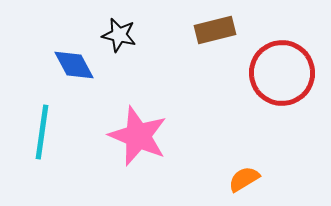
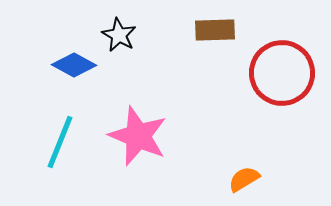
brown rectangle: rotated 12 degrees clockwise
black star: rotated 16 degrees clockwise
blue diamond: rotated 33 degrees counterclockwise
cyan line: moved 18 px right, 10 px down; rotated 14 degrees clockwise
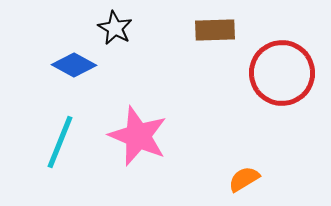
black star: moved 4 px left, 7 px up
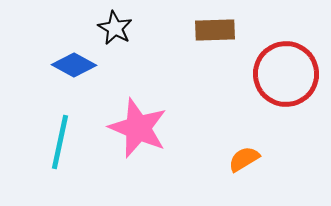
red circle: moved 4 px right, 1 px down
pink star: moved 8 px up
cyan line: rotated 10 degrees counterclockwise
orange semicircle: moved 20 px up
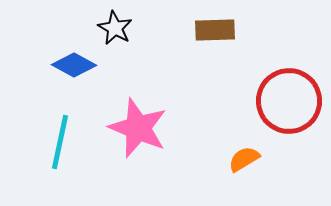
red circle: moved 3 px right, 27 px down
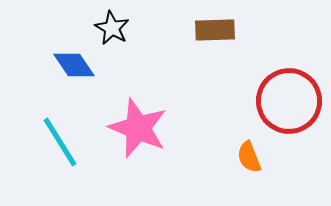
black star: moved 3 px left
blue diamond: rotated 27 degrees clockwise
cyan line: rotated 44 degrees counterclockwise
orange semicircle: moved 5 px right, 2 px up; rotated 80 degrees counterclockwise
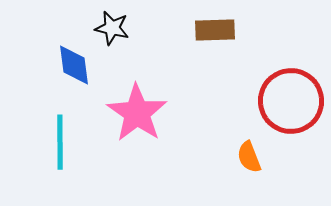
black star: rotated 16 degrees counterclockwise
blue diamond: rotated 27 degrees clockwise
red circle: moved 2 px right
pink star: moved 1 px left, 15 px up; rotated 12 degrees clockwise
cyan line: rotated 32 degrees clockwise
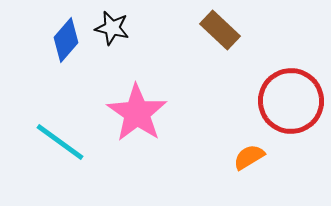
brown rectangle: moved 5 px right; rotated 45 degrees clockwise
blue diamond: moved 8 px left, 25 px up; rotated 48 degrees clockwise
cyan line: rotated 54 degrees counterclockwise
orange semicircle: rotated 80 degrees clockwise
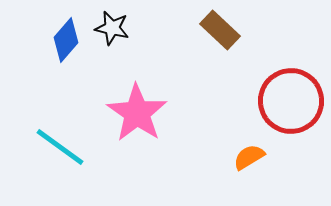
cyan line: moved 5 px down
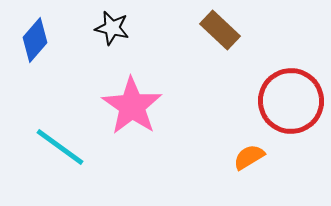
blue diamond: moved 31 px left
pink star: moved 5 px left, 7 px up
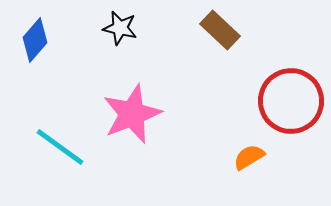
black star: moved 8 px right
pink star: moved 8 px down; rotated 16 degrees clockwise
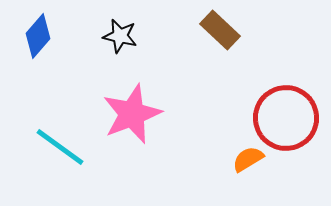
black star: moved 8 px down
blue diamond: moved 3 px right, 4 px up
red circle: moved 5 px left, 17 px down
orange semicircle: moved 1 px left, 2 px down
